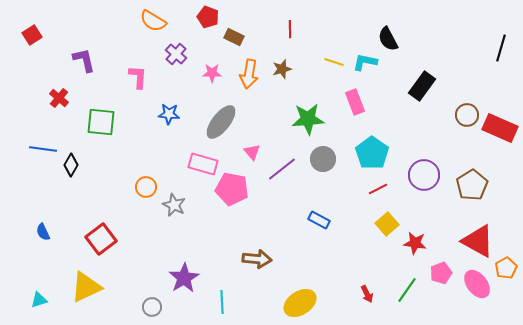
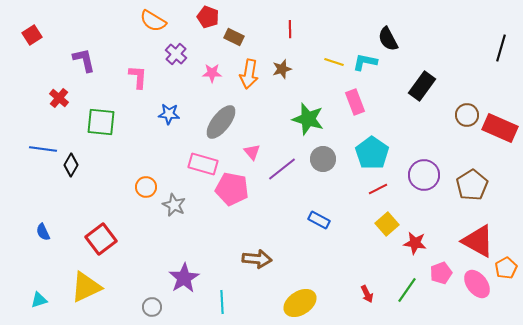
green star at (308, 119): rotated 20 degrees clockwise
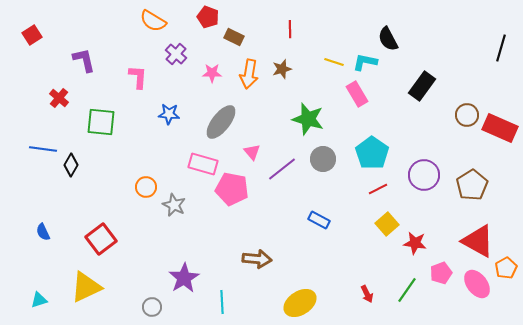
pink rectangle at (355, 102): moved 2 px right, 8 px up; rotated 10 degrees counterclockwise
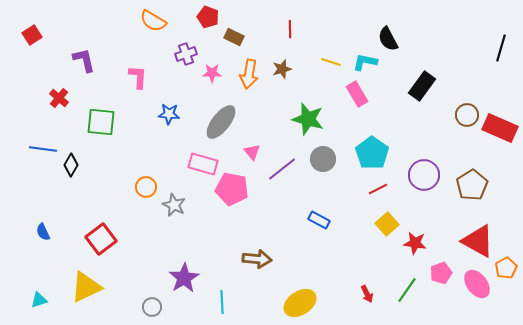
purple cross at (176, 54): moved 10 px right; rotated 30 degrees clockwise
yellow line at (334, 62): moved 3 px left
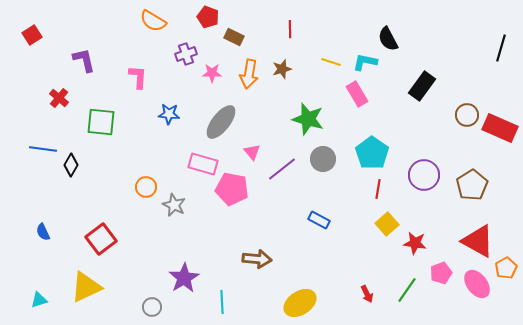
red line at (378, 189): rotated 54 degrees counterclockwise
